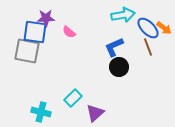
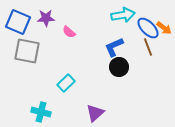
blue square: moved 17 px left, 10 px up; rotated 15 degrees clockwise
cyan rectangle: moved 7 px left, 15 px up
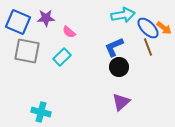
cyan rectangle: moved 4 px left, 26 px up
purple triangle: moved 26 px right, 11 px up
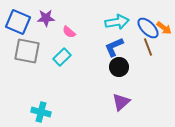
cyan arrow: moved 6 px left, 7 px down
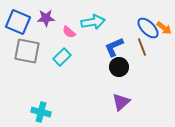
cyan arrow: moved 24 px left
brown line: moved 6 px left
